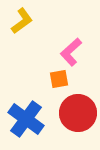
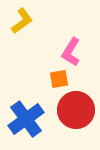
pink L-shape: rotated 16 degrees counterclockwise
red circle: moved 2 px left, 3 px up
blue cross: rotated 18 degrees clockwise
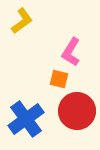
orange square: rotated 24 degrees clockwise
red circle: moved 1 px right, 1 px down
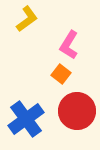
yellow L-shape: moved 5 px right, 2 px up
pink L-shape: moved 2 px left, 7 px up
orange square: moved 2 px right, 5 px up; rotated 24 degrees clockwise
